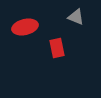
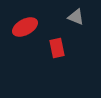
red ellipse: rotated 15 degrees counterclockwise
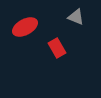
red rectangle: rotated 18 degrees counterclockwise
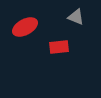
red rectangle: moved 2 px right, 1 px up; rotated 66 degrees counterclockwise
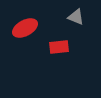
red ellipse: moved 1 px down
